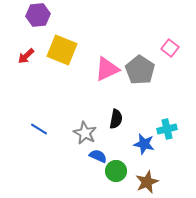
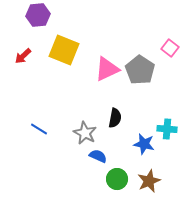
yellow square: moved 2 px right
red arrow: moved 3 px left
black semicircle: moved 1 px left, 1 px up
cyan cross: rotated 18 degrees clockwise
green circle: moved 1 px right, 8 px down
brown star: moved 2 px right, 1 px up
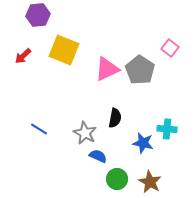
blue star: moved 1 px left, 1 px up
brown star: moved 1 px right, 1 px down; rotated 20 degrees counterclockwise
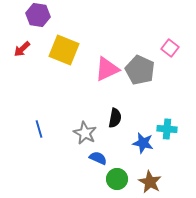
purple hexagon: rotated 15 degrees clockwise
red arrow: moved 1 px left, 7 px up
gray pentagon: rotated 8 degrees counterclockwise
blue line: rotated 42 degrees clockwise
blue semicircle: moved 2 px down
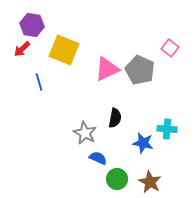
purple hexagon: moved 6 px left, 10 px down
blue line: moved 47 px up
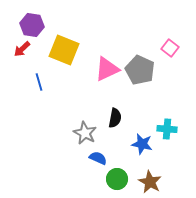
blue star: moved 1 px left, 1 px down
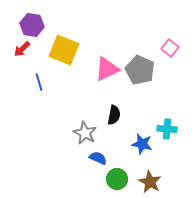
black semicircle: moved 1 px left, 3 px up
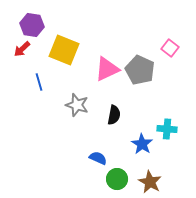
gray star: moved 8 px left, 28 px up; rotated 10 degrees counterclockwise
blue star: rotated 20 degrees clockwise
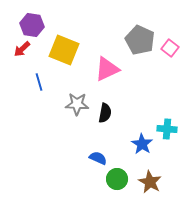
gray pentagon: moved 30 px up
gray star: moved 1 px up; rotated 15 degrees counterclockwise
black semicircle: moved 9 px left, 2 px up
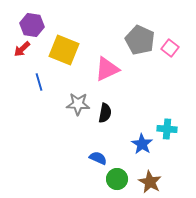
gray star: moved 1 px right
